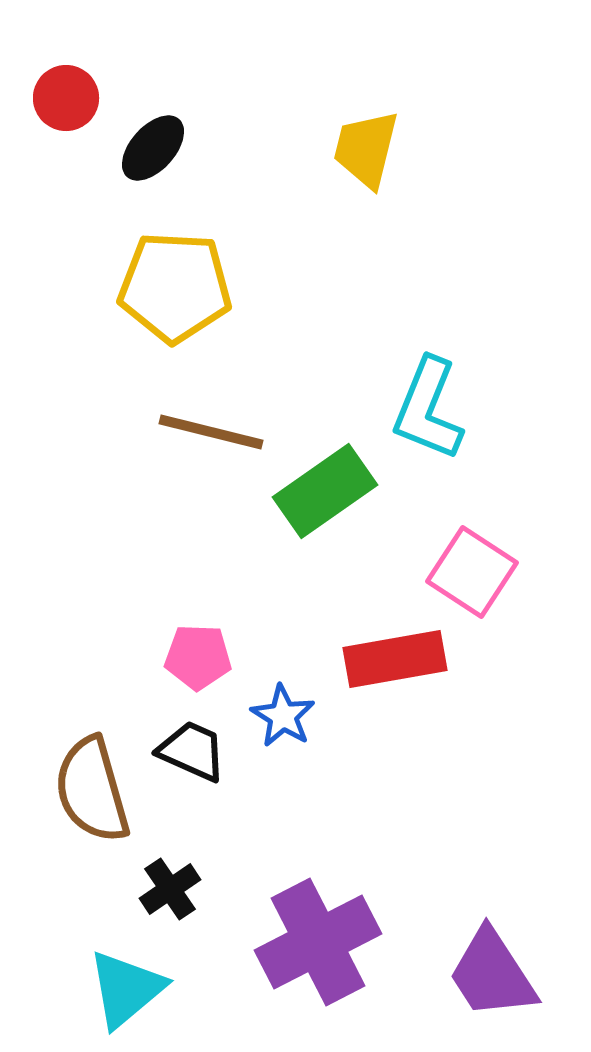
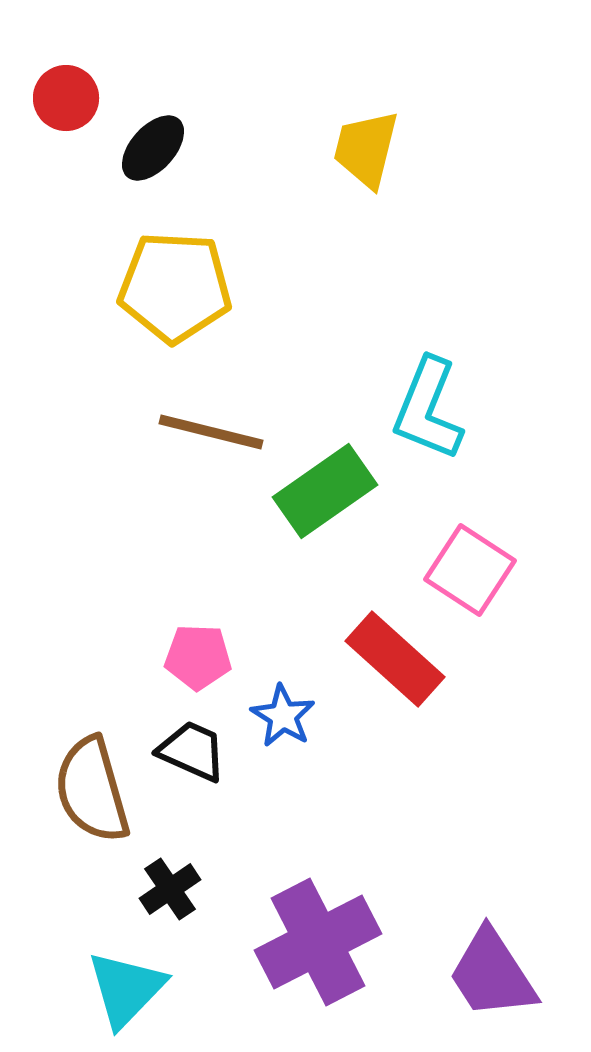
pink square: moved 2 px left, 2 px up
red rectangle: rotated 52 degrees clockwise
cyan triangle: rotated 6 degrees counterclockwise
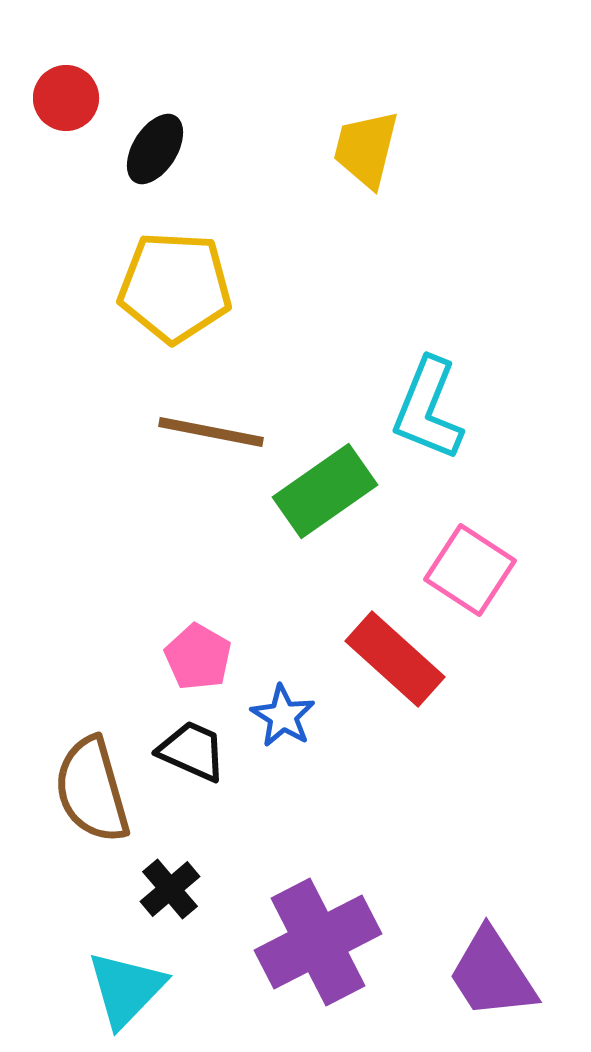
black ellipse: moved 2 px right, 1 px down; rotated 10 degrees counterclockwise
brown line: rotated 3 degrees counterclockwise
pink pentagon: rotated 28 degrees clockwise
black cross: rotated 6 degrees counterclockwise
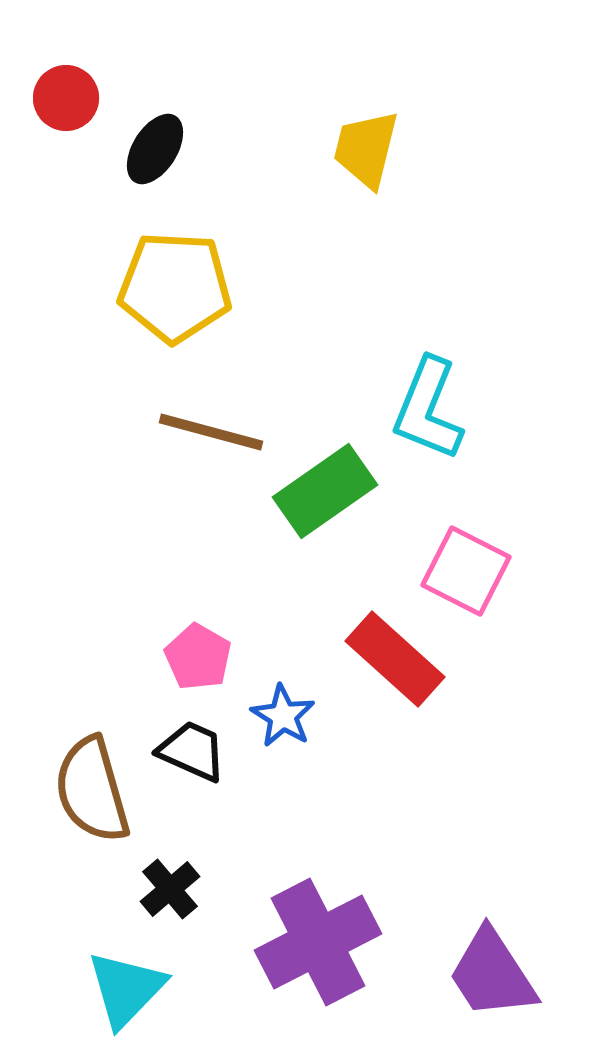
brown line: rotated 4 degrees clockwise
pink square: moved 4 px left, 1 px down; rotated 6 degrees counterclockwise
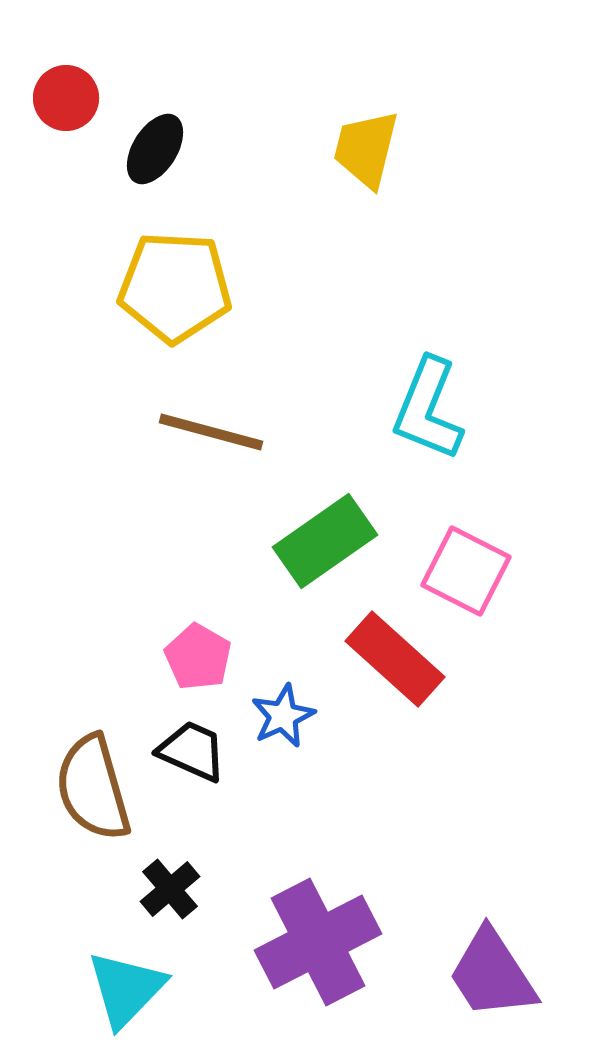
green rectangle: moved 50 px down
blue star: rotated 16 degrees clockwise
brown semicircle: moved 1 px right, 2 px up
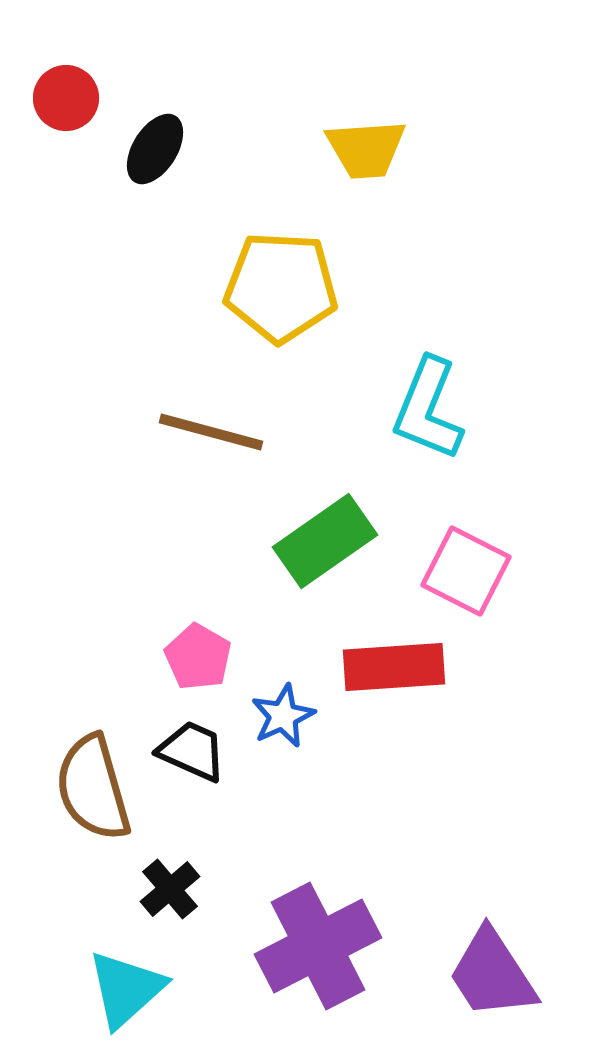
yellow trapezoid: rotated 108 degrees counterclockwise
yellow pentagon: moved 106 px right
red rectangle: moved 1 px left, 8 px down; rotated 46 degrees counterclockwise
purple cross: moved 4 px down
cyan triangle: rotated 4 degrees clockwise
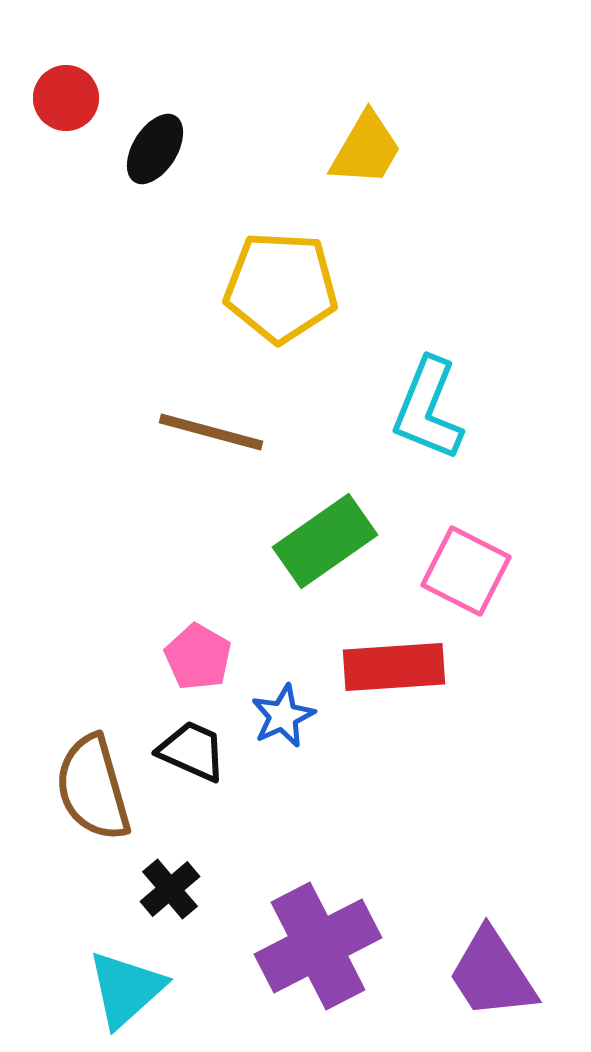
yellow trapezoid: rotated 56 degrees counterclockwise
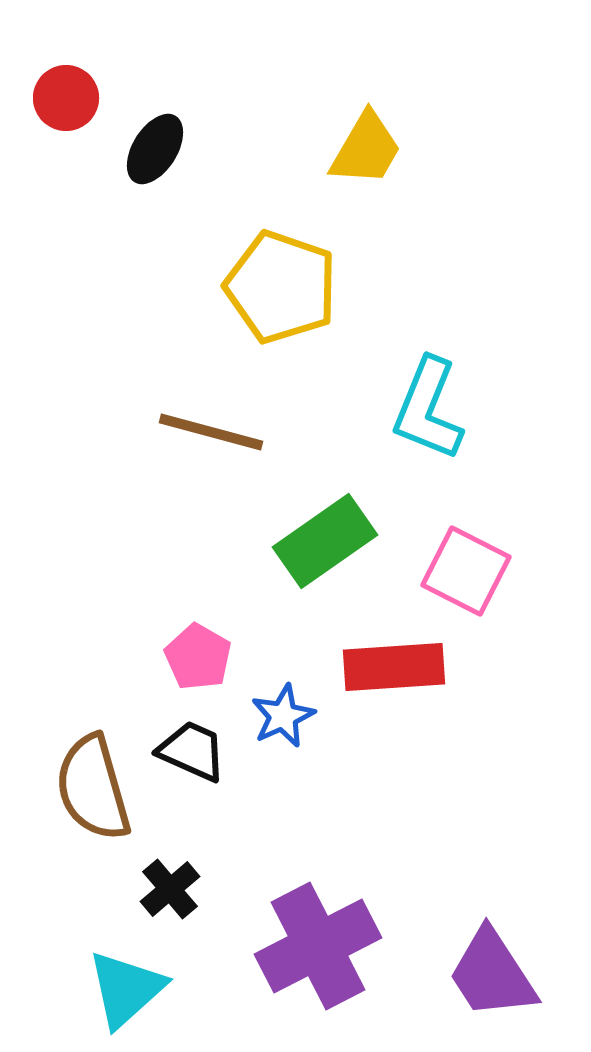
yellow pentagon: rotated 16 degrees clockwise
